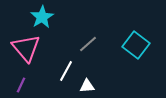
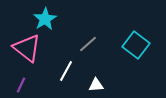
cyan star: moved 3 px right, 2 px down
pink triangle: moved 1 px right; rotated 12 degrees counterclockwise
white triangle: moved 9 px right, 1 px up
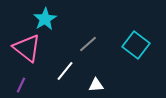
white line: moved 1 px left; rotated 10 degrees clockwise
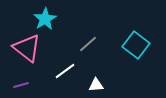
white line: rotated 15 degrees clockwise
purple line: rotated 49 degrees clockwise
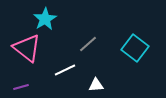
cyan square: moved 1 px left, 3 px down
white line: moved 1 px up; rotated 10 degrees clockwise
purple line: moved 2 px down
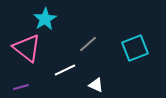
cyan square: rotated 32 degrees clockwise
white triangle: rotated 28 degrees clockwise
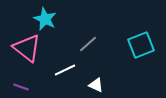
cyan star: rotated 15 degrees counterclockwise
cyan square: moved 6 px right, 3 px up
purple line: rotated 35 degrees clockwise
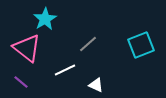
cyan star: rotated 15 degrees clockwise
purple line: moved 5 px up; rotated 21 degrees clockwise
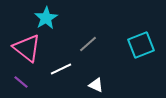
cyan star: moved 1 px right, 1 px up
white line: moved 4 px left, 1 px up
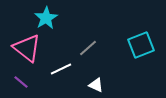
gray line: moved 4 px down
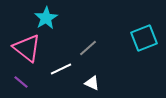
cyan square: moved 3 px right, 7 px up
white triangle: moved 4 px left, 2 px up
